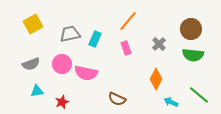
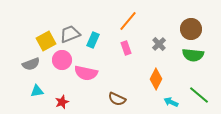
yellow square: moved 13 px right, 17 px down
gray trapezoid: rotated 10 degrees counterclockwise
cyan rectangle: moved 2 px left, 1 px down
pink circle: moved 4 px up
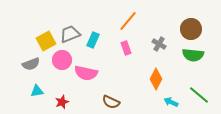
gray cross: rotated 16 degrees counterclockwise
brown semicircle: moved 6 px left, 3 px down
